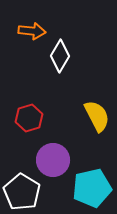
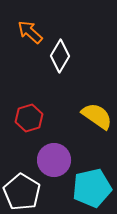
orange arrow: moved 2 px left, 1 px down; rotated 144 degrees counterclockwise
yellow semicircle: rotated 28 degrees counterclockwise
purple circle: moved 1 px right
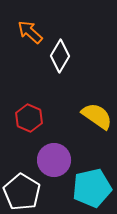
red hexagon: rotated 20 degrees counterclockwise
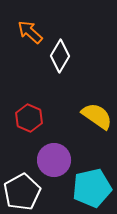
white pentagon: rotated 12 degrees clockwise
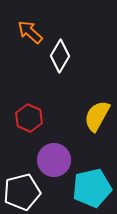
yellow semicircle: rotated 96 degrees counterclockwise
white pentagon: rotated 15 degrees clockwise
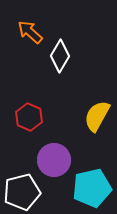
red hexagon: moved 1 px up
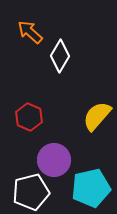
yellow semicircle: rotated 12 degrees clockwise
cyan pentagon: moved 1 px left
white pentagon: moved 9 px right
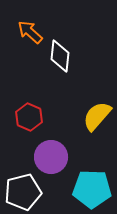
white diamond: rotated 24 degrees counterclockwise
purple circle: moved 3 px left, 3 px up
cyan pentagon: moved 1 px right, 1 px down; rotated 15 degrees clockwise
white pentagon: moved 8 px left
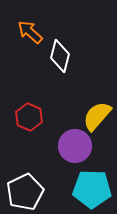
white diamond: rotated 8 degrees clockwise
purple circle: moved 24 px right, 11 px up
white pentagon: moved 2 px right; rotated 12 degrees counterclockwise
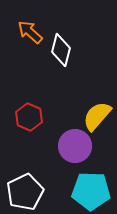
white diamond: moved 1 px right, 6 px up
cyan pentagon: moved 1 px left, 2 px down
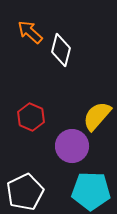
red hexagon: moved 2 px right
purple circle: moved 3 px left
